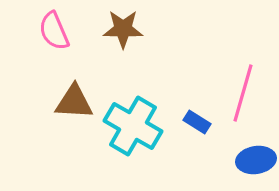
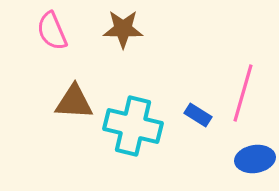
pink semicircle: moved 2 px left
blue rectangle: moved 1 px right, 7 px up
cyan cross: rotated 16 degrees counterclockwise
blue ellipse: moved 1 px left, 1 px up
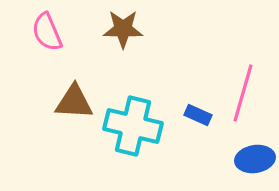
pink semicircle: moved 5 px left, 1 px down
blue rectangle: rotated 8 degrees counterclockwise
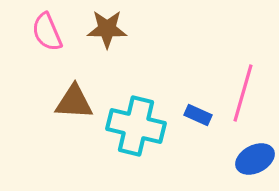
brown star: moved 16 px left
cyan cross: moved 3 px right
blue ellipse: rotated 18 degrees counterclockwise
